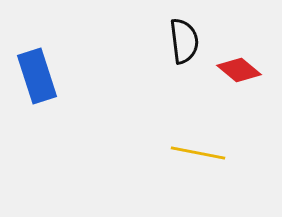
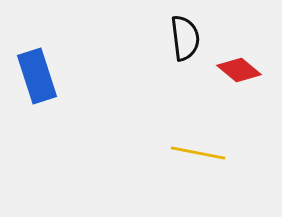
black semicircle: moved 1 px right, 3 px up
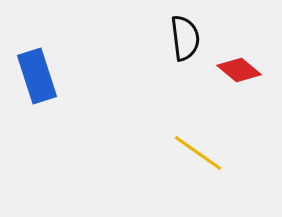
yellow line: rotated 24 degrees clockwise
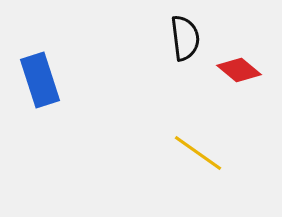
blue rectangle: moved 3 px right, 4 px down
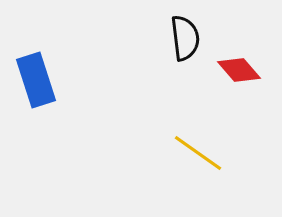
red diamond: rotated 9 degrees clockwise
blue rectangle: moved 4 px left
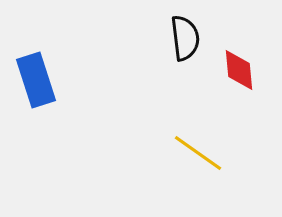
red diamond: rotated 36 degrees clockwise
